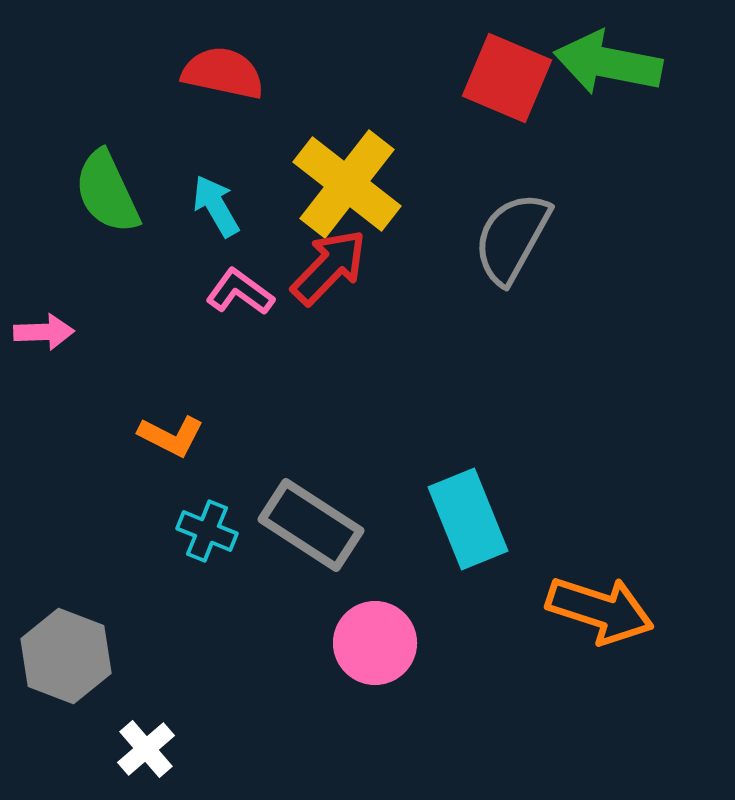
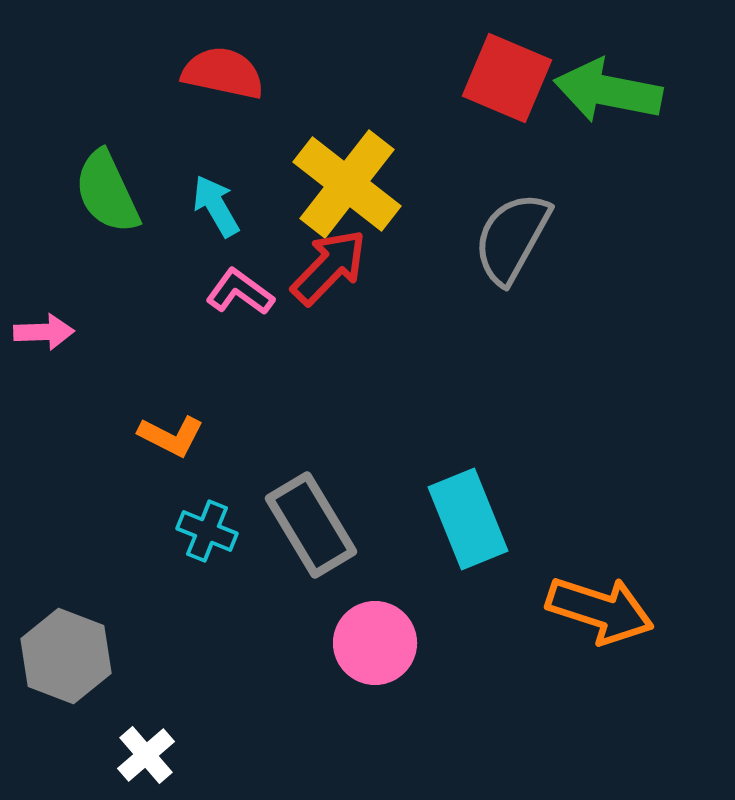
green arrow: moved 28 px down
gray rectangle: rotated 26 degrees clockwise
white cross: moved 6 px down
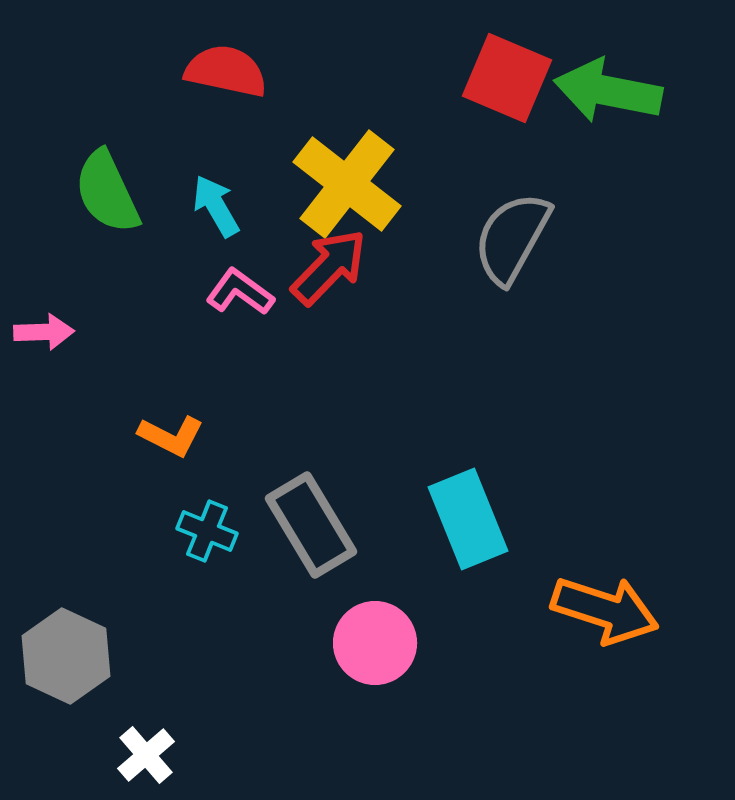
red semicircle: moved 3 px right, 2 px up
orange arrow: moved 5 px right
gray hexagon: rotated 4 degrees clockwise
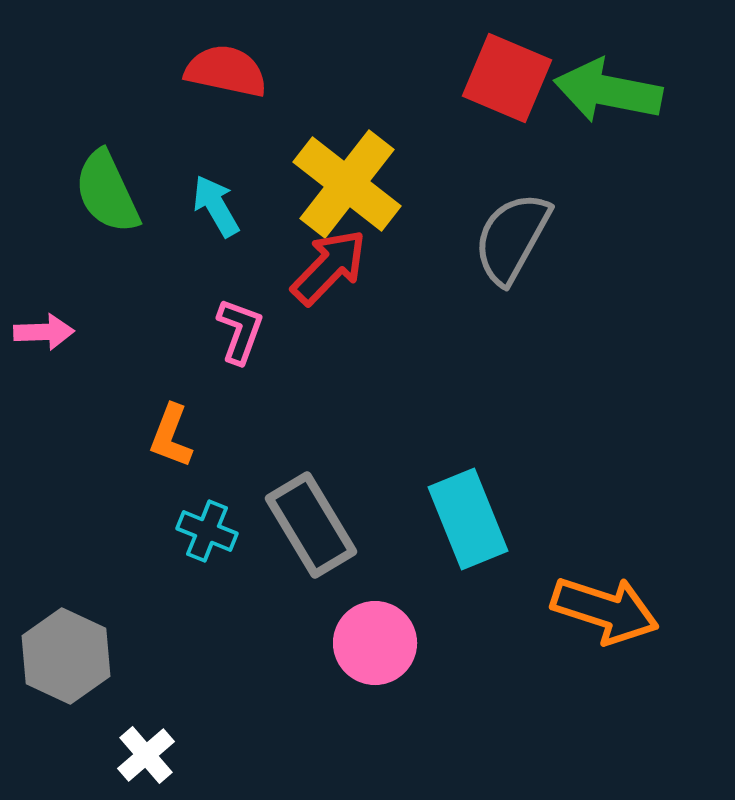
pink L-shape: moved 39 px down; rotated 74 degrees clockwise
orange L-shape: rotated 84 degrees clockwise
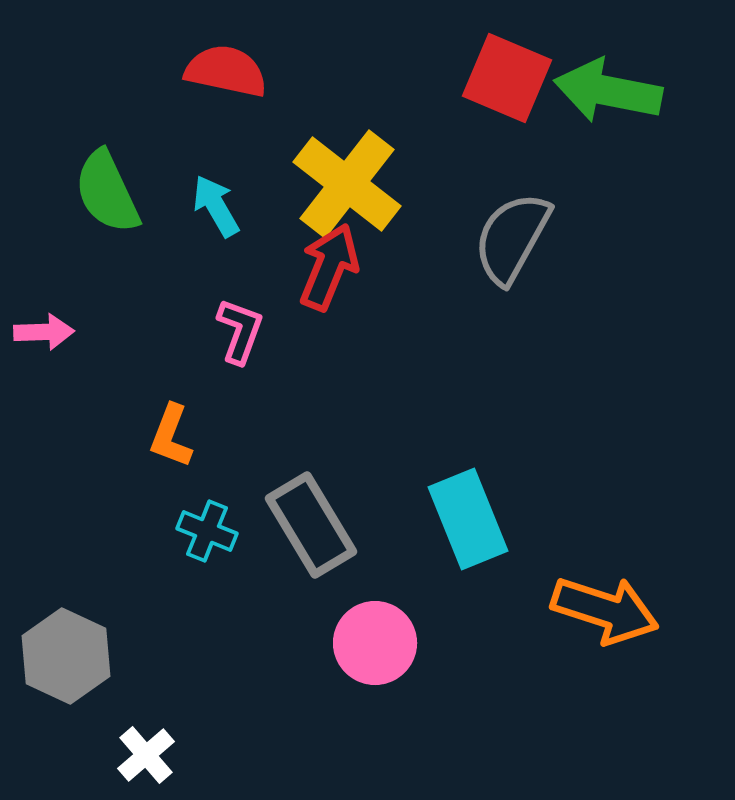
red arrow: rotated 22 degrees counterclockwise
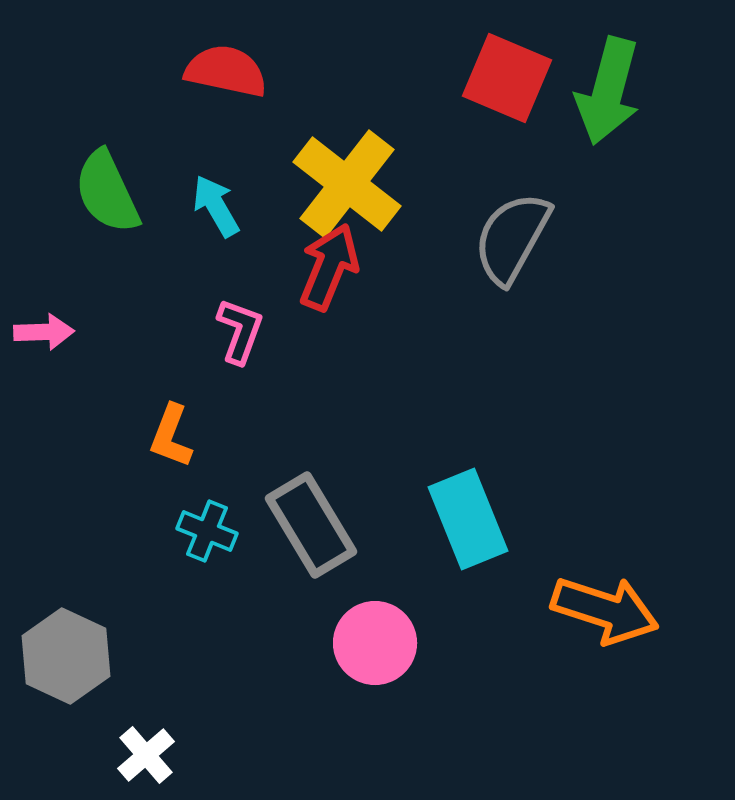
green arrow: rotated 86 degrees counterclockwise
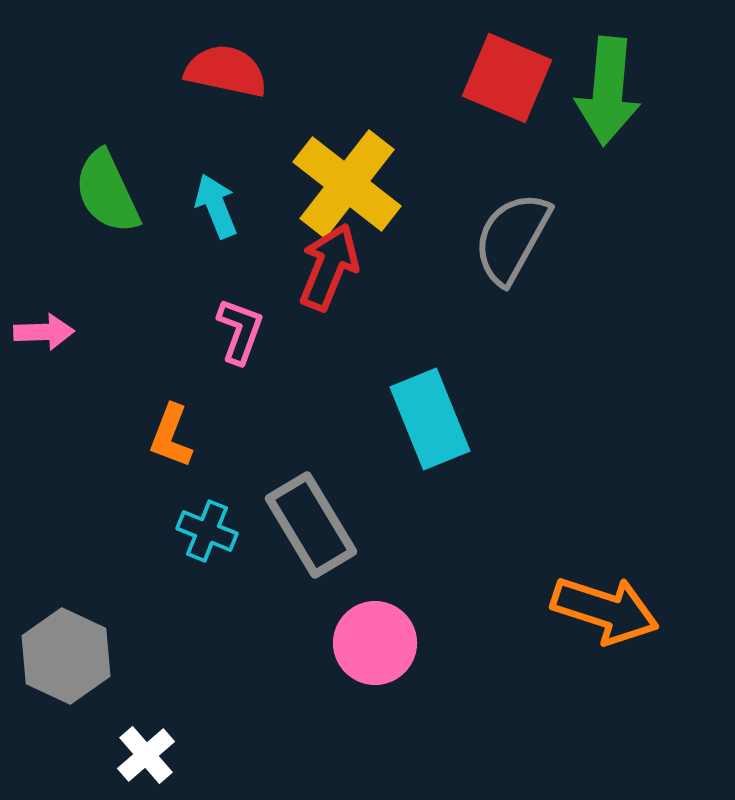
green arrow: rotated 10 degrees counterclockwise
cyan arrow: rotated 8 degrees clockwise
cyan rectangle: moved 38 px left, 100 px up
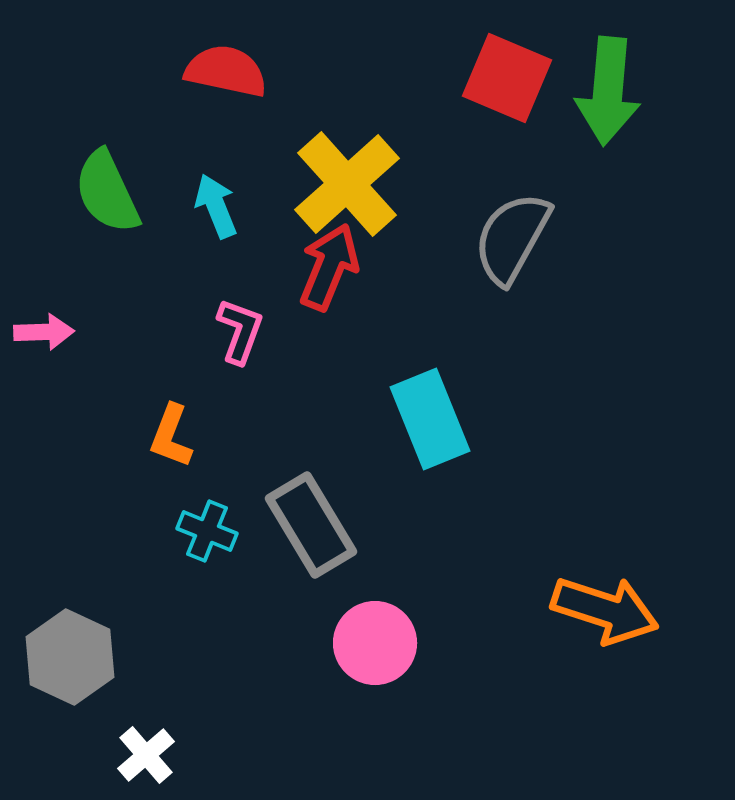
yellow cross: rotated 10 degrees clockwise
gray hexagon: moved 4 px right, 1 px down
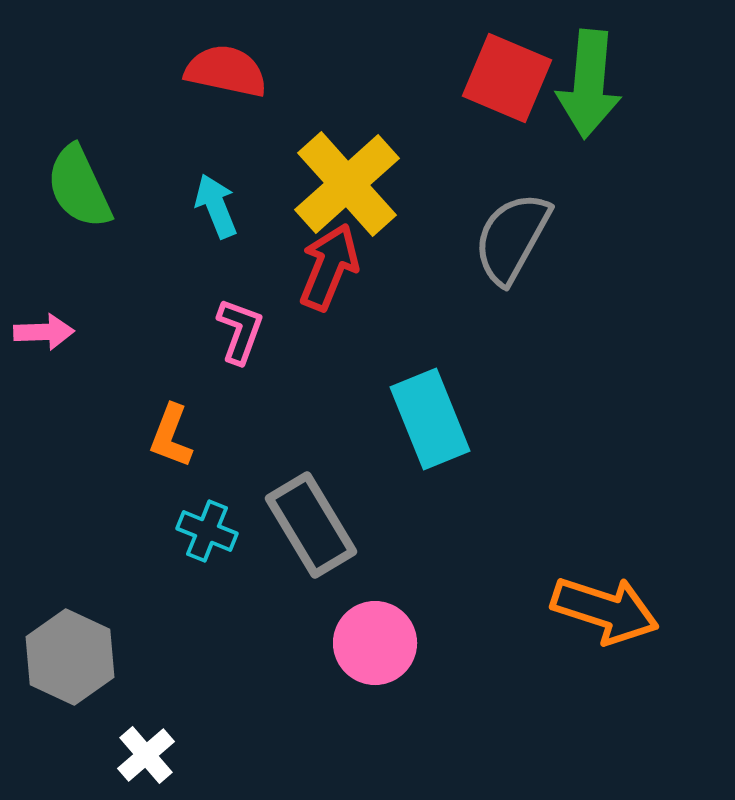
green arrow: moved 19 px left, 7 px up
green semicircle: moved 28 px left, 5 px up
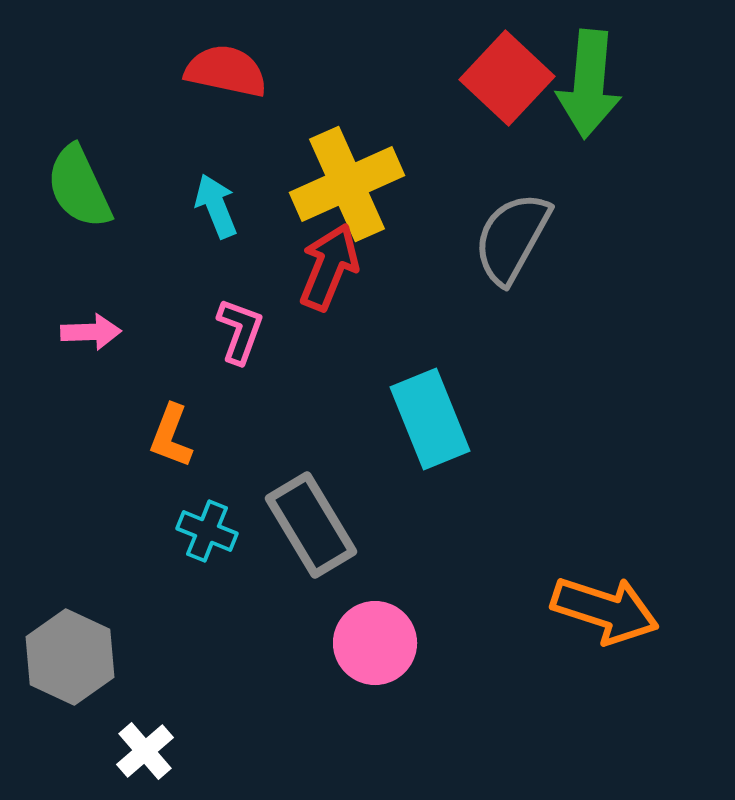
red square: rotated 20 degrees clockwise
yellow cross: rotated 18 degrees clockwise
pink arrow: moved 47 px right
white cross: moved 1 px left, 4 px up
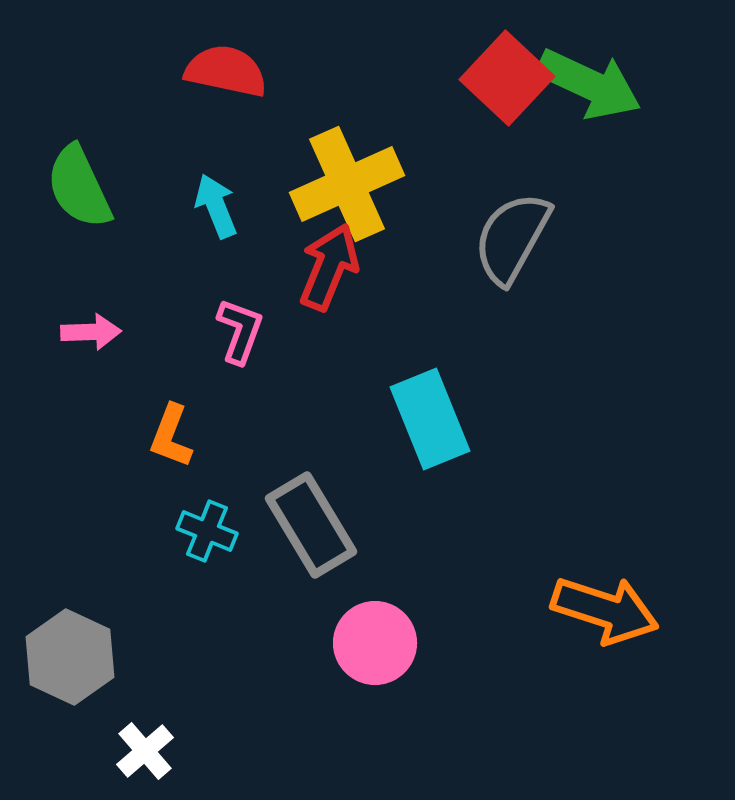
green arrow: rotated 70 degrees counterclockwise
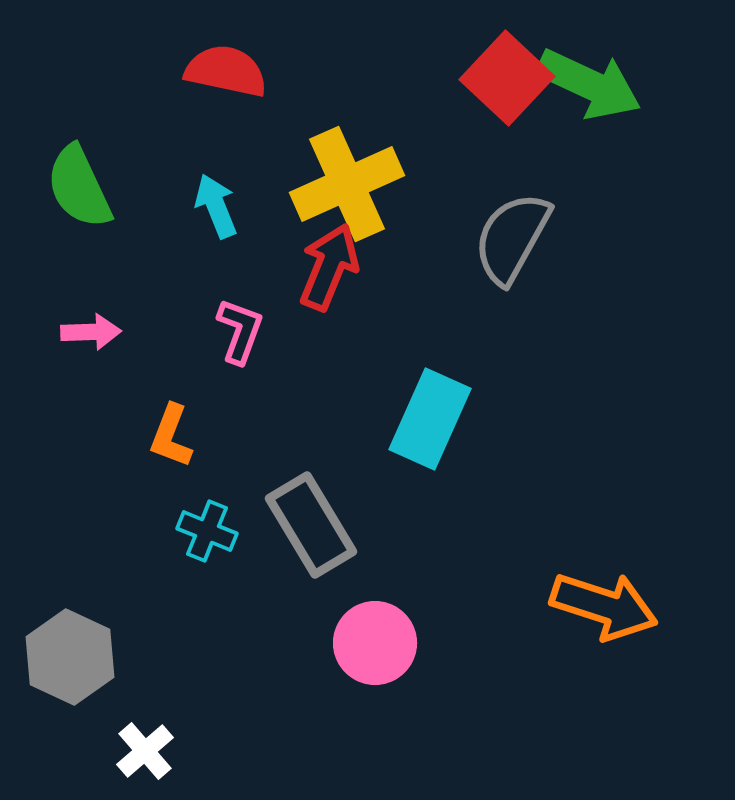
cyan rectangle: rotated 46 degrees clockwise
orange arrow: moved 1 px left, 4 px up
